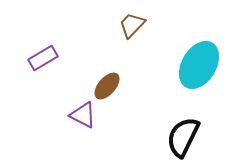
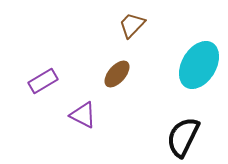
purple rectangle: moved 23 px down
brown ellipse: moved 10 px right, 12 px up
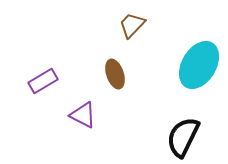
brown ellipse: moved 2 px left; rotated 60 degrees counterclockwise
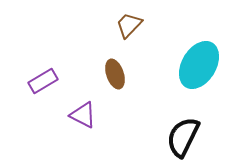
brown trapezoid: moved 3 px left
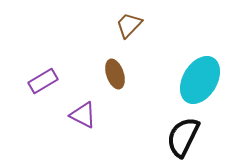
cyan ellipse: moved 1 px right, 15 px down
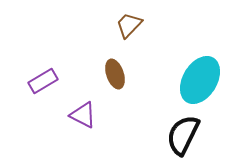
black semicircle: moved 2 px up
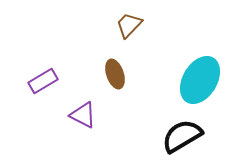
black semicircle: moved 1 px left, 1 px down; rotated 33 degrees clockwise
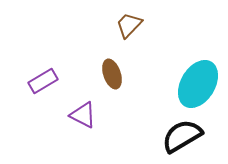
brown ellipse: moved 3 px left
cyan ellipse: moved 2 px left, 4 px down
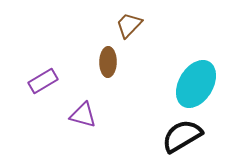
brown ellipse: moved 4 px left, 12 px up; rotated 20 degrees clockwise
cyan ellipse: moved 2 px left
purple triangle: rotated 12 degrees counterclockwise
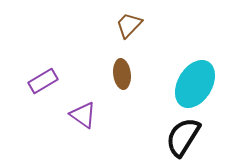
brown ellipse: moved 14 px right, 12 px down; rotated 8 degrees counterclockwise
cyan ellipse: moved 1 px left
purple triangle: rotated 20 degrees clockwise
black semicircle: moved 1 px right, 1 px down; rotated 27 degrees counterclockwise
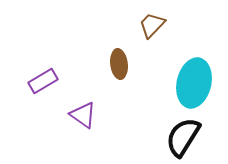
brown trapezoid: moved 23 px right
brown ellipse: moved 3 px left, 10 px up
cyan ellipse: moved 1 px left, 1 px up; rotated 18 degrees counterclockwise
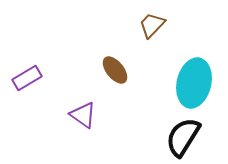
brown ellipse: moved 4 px left, 6 px down; rotated 32 degrees counterclockwise
purple rectangle: moved 16 px left, 3 px up
